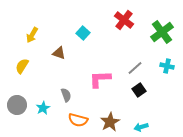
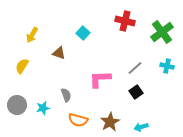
red cross: moved 1 px right, 1 px down; rotated 24 degrees counterclockwise
black square: moved 3 px left, 2 px down
cyan star: rotated 16 degrees clockwise
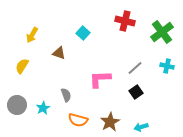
cyan star: rotated 16 degrees counterclockwise
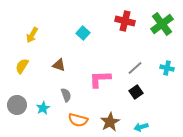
green cross: moved 8 px up
brown triangle: moved 12 px down
cyan cross: moved 2 px down
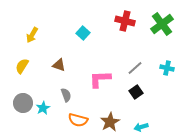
gray circle: moved 6 px right, 2 px up
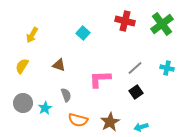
cyan star: moved 2 px right
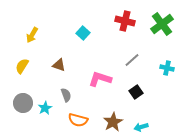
gray line: moved 3 px left, 8 px up
pink L-shape: rotated 20 degrees clockwise
brown star: moved 3 px right
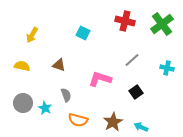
cyan square: rotated 16 degrees counterclockwise
yellow semicircle: rotated 70 degrees clockwise
cyan star: rotated 16 degrees counterclockwise
cyan arrow: rotated 40 degrees clockwise
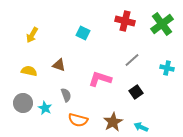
yellow semicircle: moved 7 px right, 5 px down
